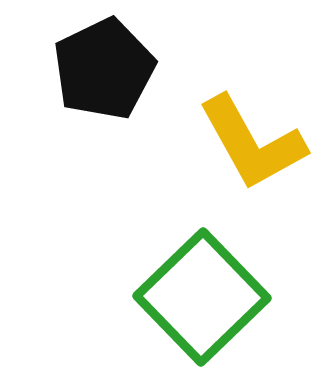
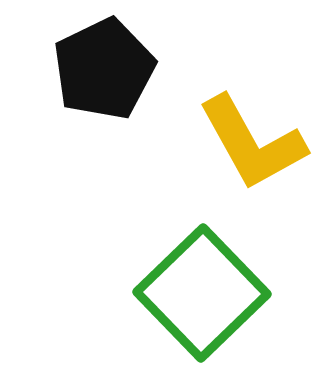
green square: moved 4 px up
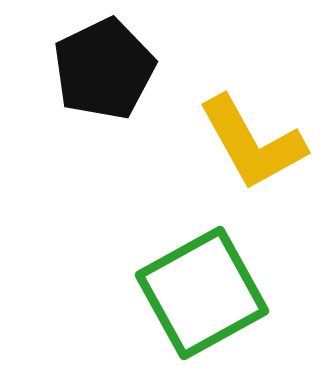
green square: rotated 15 degrees clockwise
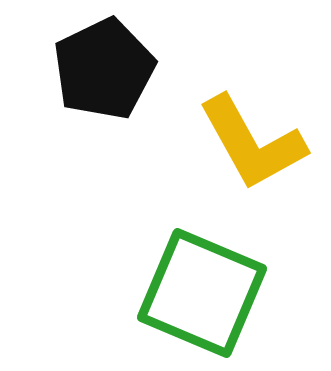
green square: rotated 38 degrees counterclockwise
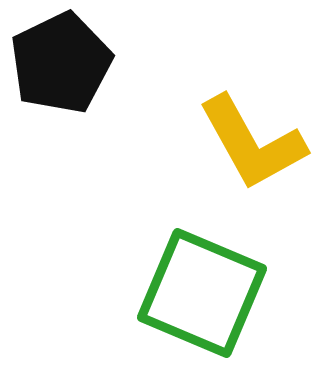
black pentagon: moved 43 px left, 6 px up
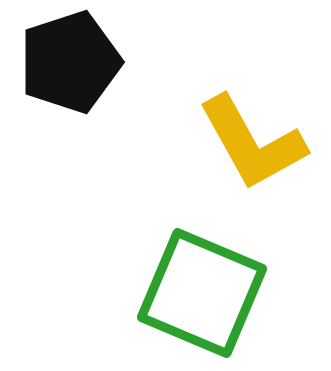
black pentagon: moved 9 px right, 1 px up; rotated 8 degrees clockwise
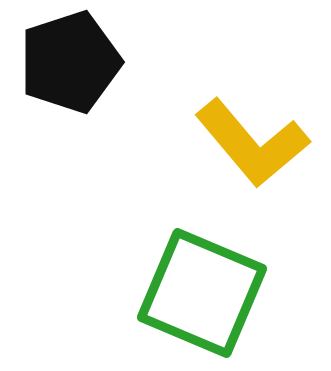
yellow L-shape: rotated 11 degrees counterclockwise
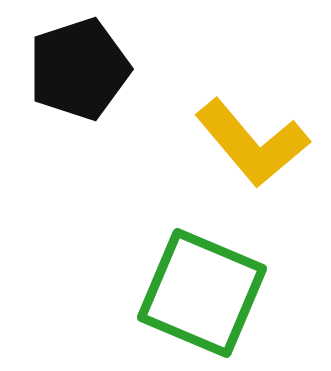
black pentagon: moved 9 px right, 7 px down
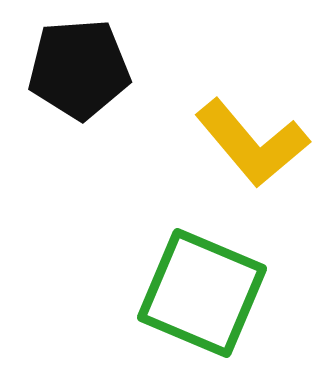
black pentagon: rotated 14 degrees clockwise
